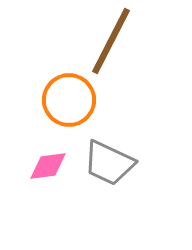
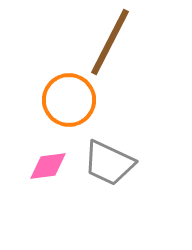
brown line: moved 1 px left, 1 px down
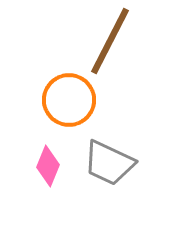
brown line: moved 1 px up
pink diamond: rotated 60 degrees counterclockwise
